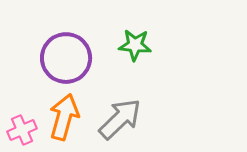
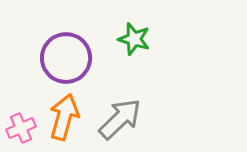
green star: moved 1 px left, 6 px up; rotated 12 degrees clockwise
pink cross: moved 1 px left, 2 px up
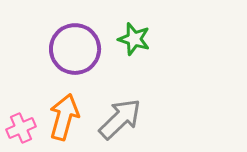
purple circle: moved 9 px right, 9 px up
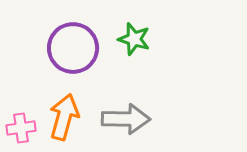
purple circle: moved 2 px left, 1 px up
gray arrow: moved 6 px right; rotated 45 degrees clockwise
pink cross: rotated 16 degrees clockwise
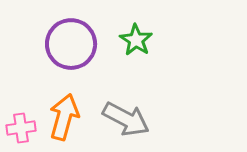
green star: moved 2 px right, 1 px down; rotated 16 degrees clockwise
purple circle: moved 2 px left, 4 px up
gray arrow: rotated 27 degrees clockwise
